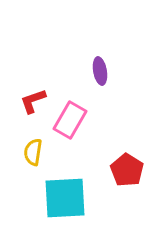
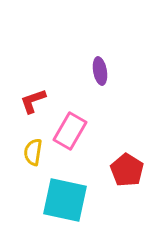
pink rectangle: moved 11 px down
cyan square: moved 2 px down; rotated 15 degrees clockwise
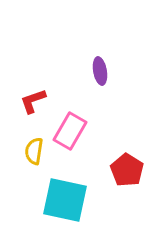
yellow semicircle: moved 1 px right, 1 px up
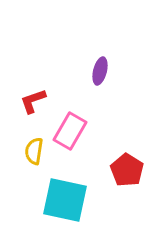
purple ellipse: rotated 24 degrees clockwise
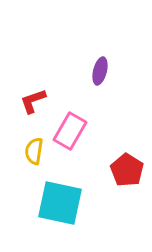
cyan square: moved 5 px left, 3 px down
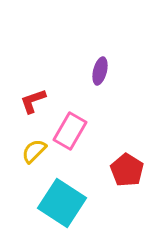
yellow semicircle: rotated 36 degrees clockwise
cyan square: moved 2 px right; rotated 21 degrees clockwise
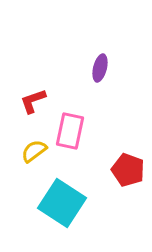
purple ellipse: moved 3 px up
pink rectangle: rotated 18 degrees counterclockwise
yellow semicircle: rotated 8 degrees clockwise
red pentagon: moved 1 px right; rotated 12 degrees counterclockwise
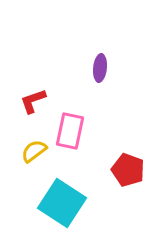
purple ellipse: rotated 8 degrees counterclockwise
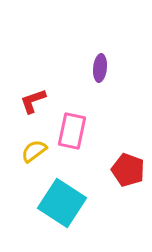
pink rectangle: moved 2 px right
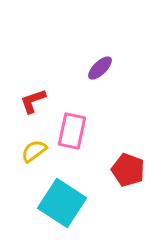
purple ellipse: rotated 40 degrees clockwise
